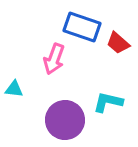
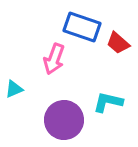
cyan triangle: rotated 30 degrees counterclockwise
purple circle: moved 1 px left
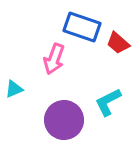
cyan L-shape: rotated 40 degrees counterclockwise
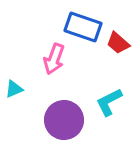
blue rectangle: moved 1 px right
cyan L-shape: moved 1 px right
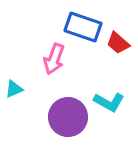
cyan L-shape: rotated 124 degrees counterclockwise
purple circle: moved 4 px right, 3 px up
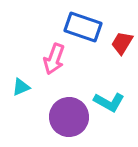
red trapezoid: moved 4 px right; rotated 80 degrees clockwise
cyan triangle: moved 7 px right, 2 px up
purple circle: moved 1 px right
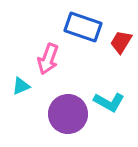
red trapezoid: moved 1 px left, 1 px up
pink arrow: moved 6 px left
cyan triangle: moved 1 px up
purple circle: moved 1 px left, 3 px up
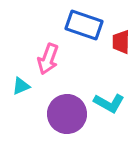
blue rectangle: moved 1 px right, 2 px up
red trapezoid: rotated 30 degrees counterclockwise
cyan L-shape: moved 1 px down
purple circle: moved 1 px left
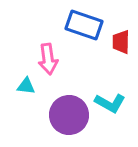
pink arrow: rotated 28 degrees counterclockwise
cyan triangle: moved 5 px right; rotated 30 degrees clockwise
cyan L-shape: moved 1 px right
purple circle: moved 2 px right, 1 px down
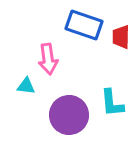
red trapezoid: moved 5 px up
cyan L-shape: moved 2 px right; rotated 56 degrees clockwise
